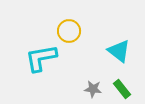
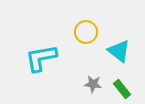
yellow circle: moved 17 px right, 1 px down
gray star: moved 5 px up
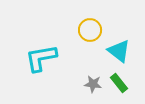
yellow circle: moved 4 px right, 2 px up
green rectangle: moved 3 px left, 6 px up
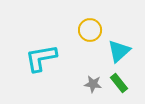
cyan triangle: rotated 40 degrees clockwise
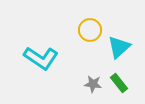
cyan triangle: moved 4 px up
cyan L-shape: rotated 136 degrees counterclockwise
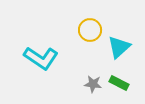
green rectangle: rotated 24 degrees counterclockwise
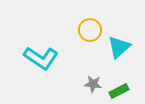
green rectangle: moved 8 px down; rotated 54 degrees counterclockwise
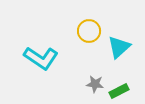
yellow circle: moved 1 px left, 1 px down
gray star: moved 2 px right
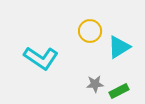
yellow circle: moved 1 px right
cyan triangle: rotated 10 degrees clockwise
gray star: rotated 12 degrees counterclockwise
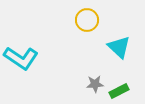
yellow circle: moved 3 px left, 11 px up
cyan triangle: rotated 45 degrees counterclockwise
cyan L-shape: moved 20 px left
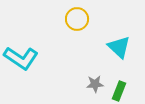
yellow circle: moved 10 px left, 1 px up
green rectangle: rotated 42 degrees counterclockwise
